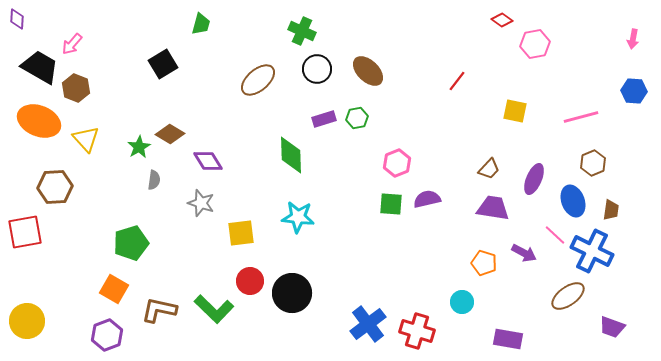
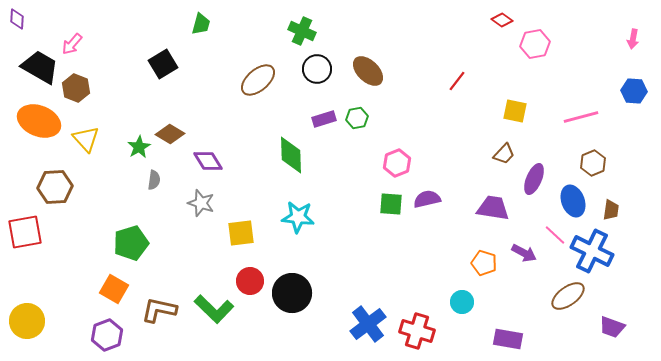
brown trapezoid at (489, 169): moved 15 px right, 15 px up
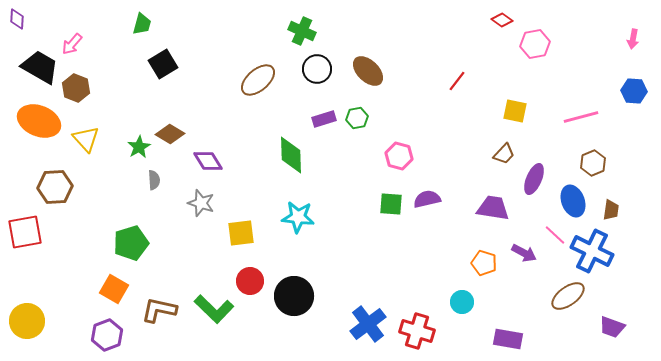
green trapezoid at (201, 24): moved 59 px left
pink hexagon at (397, 163): moved 2 px right, 7 px up; rotated 24 degrees counterclockwise
gray semicircle at (154, 180): rotated 12 degrees counterclockwise
black circle at (292, 293): moved 2 px right, 3 px down
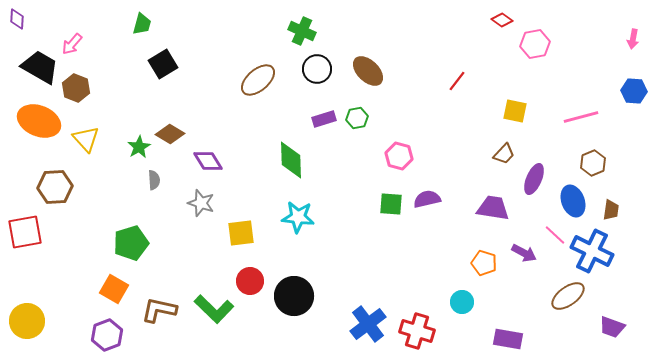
green diamond at (291, 155): moved 5 px down
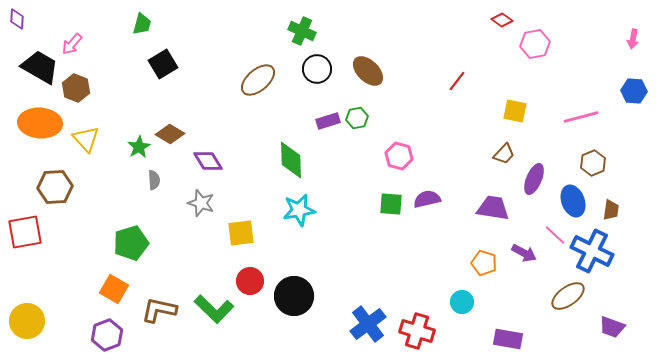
purple rectangle at (324, 119): moved 4 px right, 2 px down
orange ellipse at (39, 121): moved 1 px right, 2 px down; rotated 18 degrees counterclockwise
cyan star at (298, 217): moved 1 px right, 7 px up; rotated 16 degrees counterclockwise
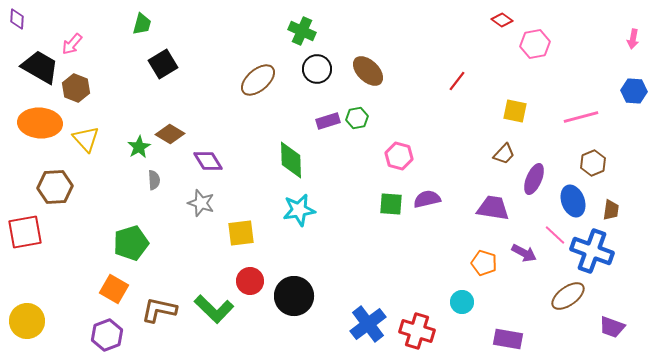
blue cross at (592, 251): rotated 6 degrees counterclockwise
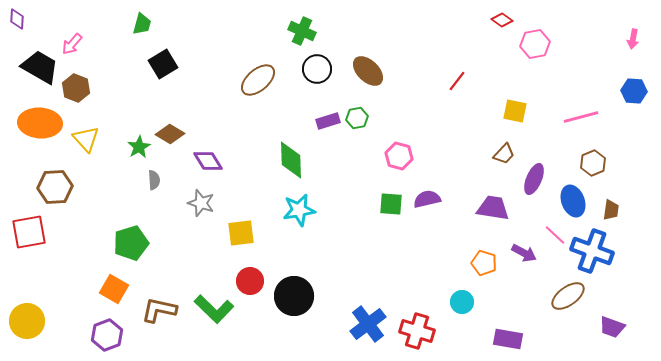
red square at (25, 232): moved 4 px right
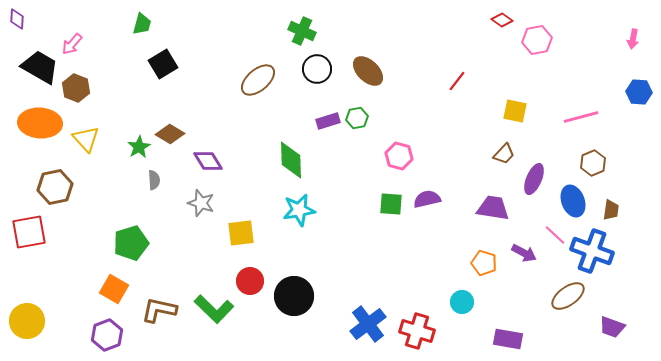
pink hexagon at (535, 44): moved 2 px right, 4 px up
blue hexagon at (634, 91): moved 5 px right, 1 px down
brown hexagon at (55, 187): rotated 8 degrees counterclockwise
